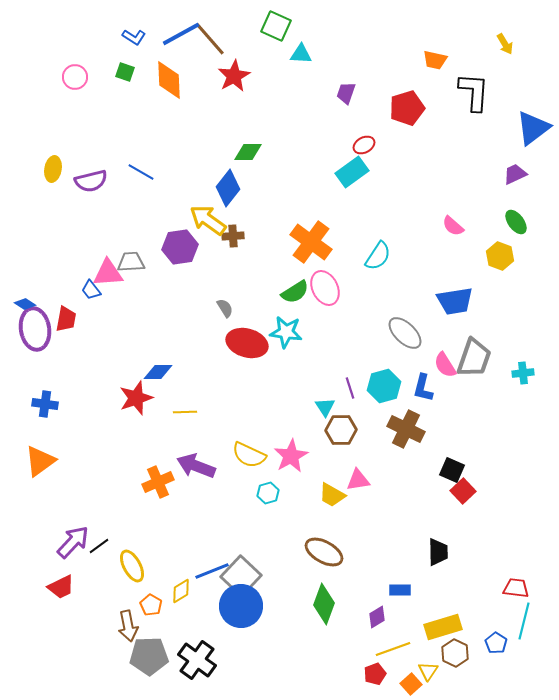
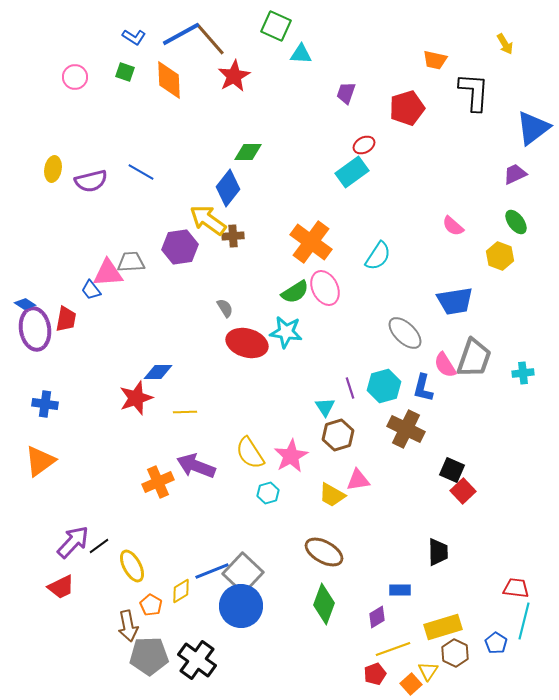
brown hexagon at (341, 430): moved 3 px left, 5 px down; rotated 16 degrees counterclockwise
yellow semicircle at (249, 455): moved 1 px right, 2 px up; rotated 32 degrees clockwise
gray square at (241, 576): moved 2 px right, 3 px up
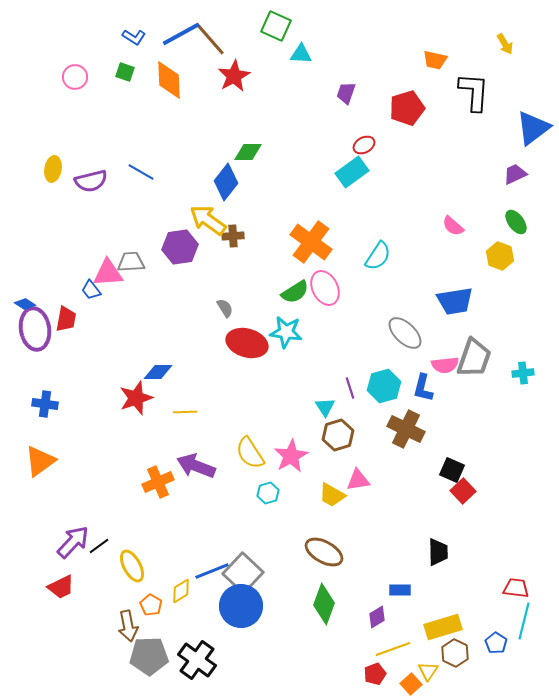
blue diamond at (228, 188): moved 2 px left, 6 px up
pink semicircle at (445, 365): rotated 64 degrees counterclockwise
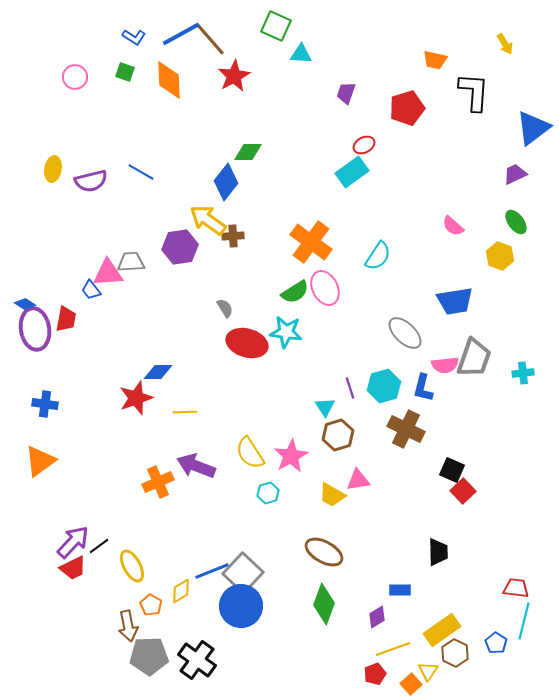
red trapezoid at (61, 587): moved 12 px right, 19 px up
yellow rectangle at (443, 627): moved 1 px left, 3 px down; rotated 18 degrees counterclockwise
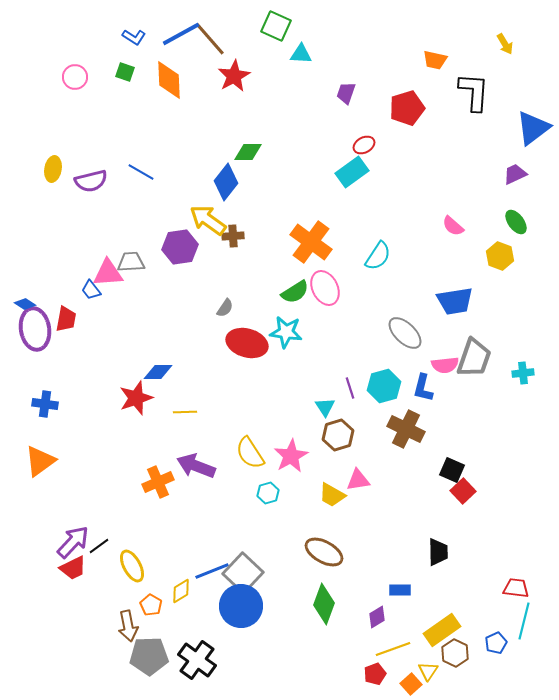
gray semicircle at (225, 308): rotated 66 degrees clockwise
blue pentagon at (496, 643): rotated 15 degrees clockwise
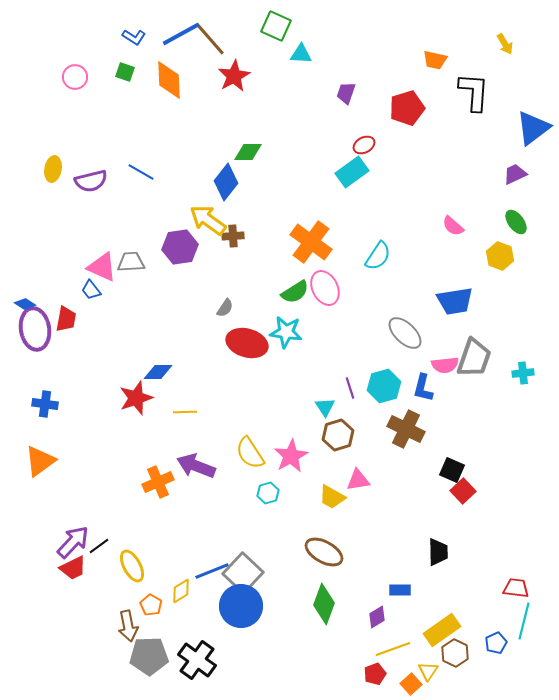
pink triangle at (108, 273): moved 6 px left, 6 px up; rotated 28 degrees clockwise
yellow trapezoid at (332, 495): moved 2 px down
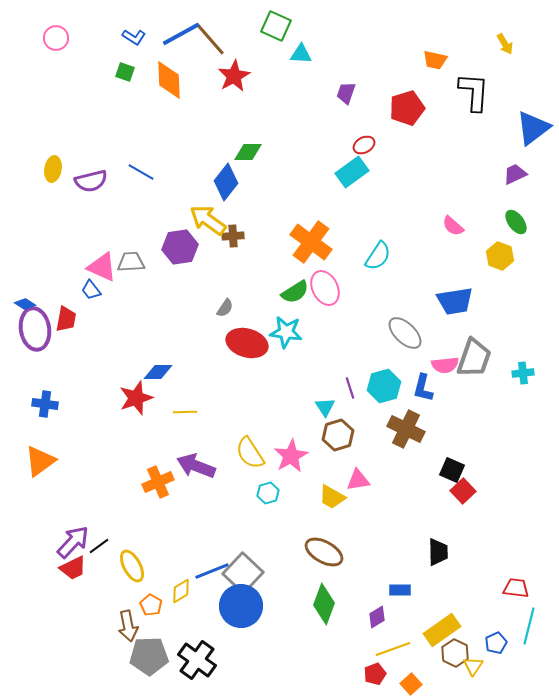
pink circle at (75, 77): moved 19 px left, 39 px up
cyan line at (524, 621): moved 5 px right, 5 px down
yellow triangle at (428, 671): moved 45 px right, 5 px up
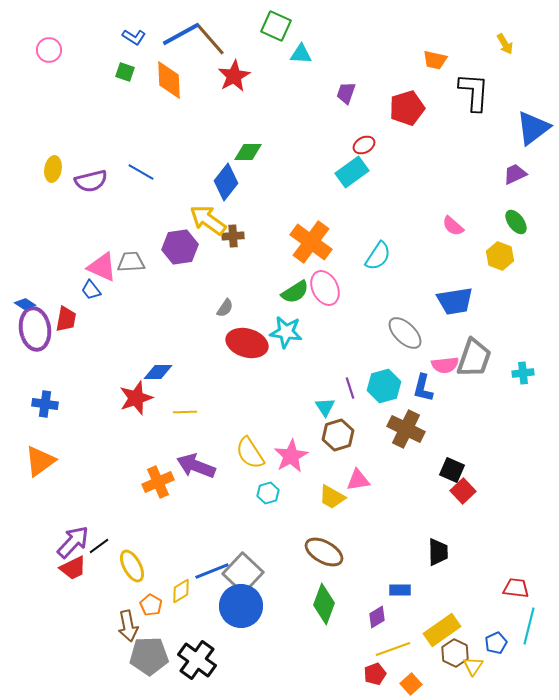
pink circle at (56, 38): moved 7 px left, 12 px down
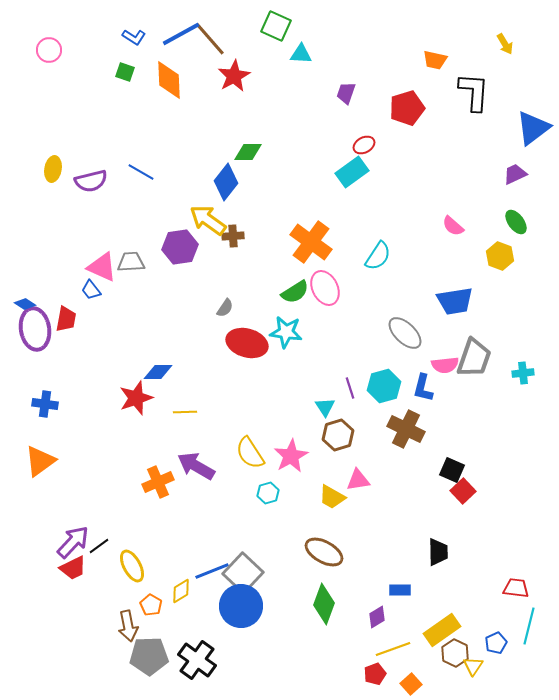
purple arrow at (196, 466): rotated 9 degrees clockwise
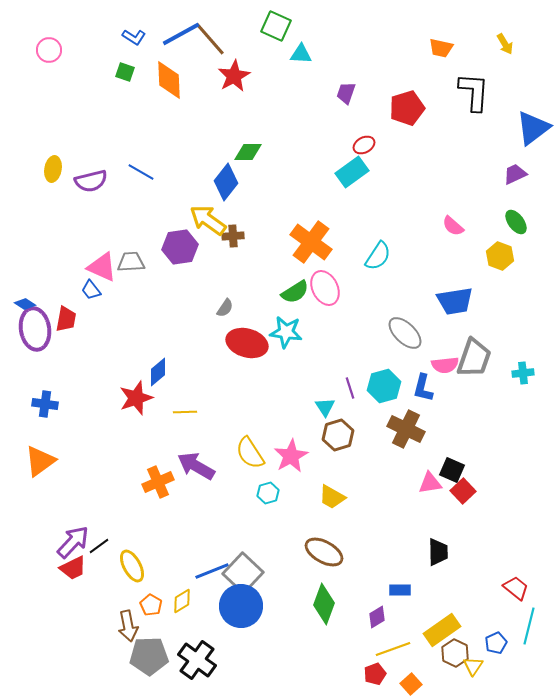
orange trapezoid at (435, 60): moved 6 px right, 12 px up
blue diamond at (158, 372): rotated 40 degrees counterclockwise
pink triangle at (358, 480): moved 72 px right, 3 px down
red trapezoid at (516, 588): rotated 32 degrees clockwise
yellow diamond at (181, 591): moved 1 px right, 10 px down
